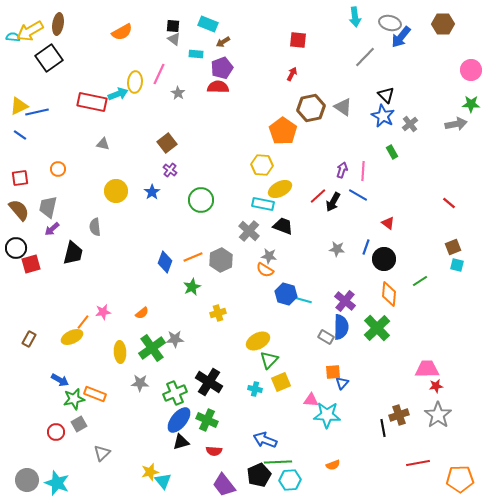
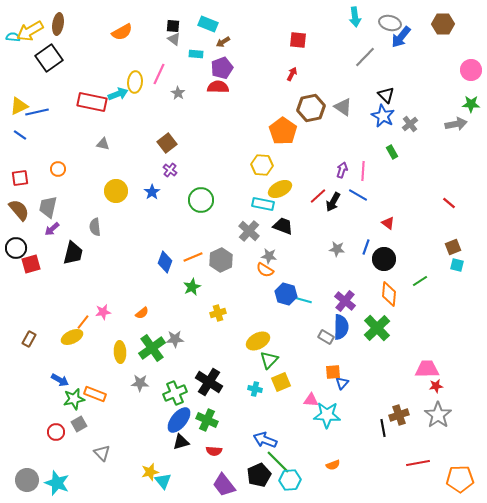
gray triangle at (102, 453): rotated 30 degrees counterclockwise
green line at (278, 462): rotated 48 degrees clockwise
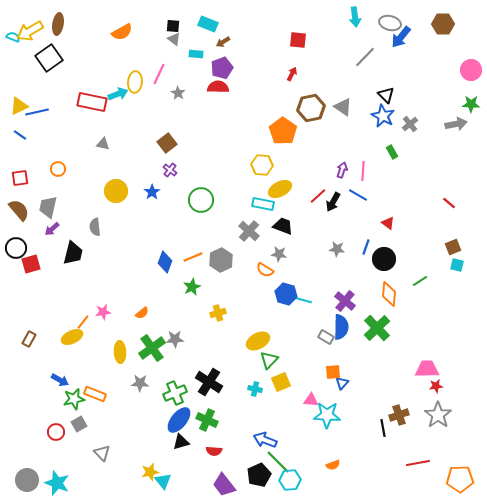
cyan semicircle at (13, 37): rotated 16 degrees clockwise
gray star at (269, 256): moved 10 px right, 2 px up
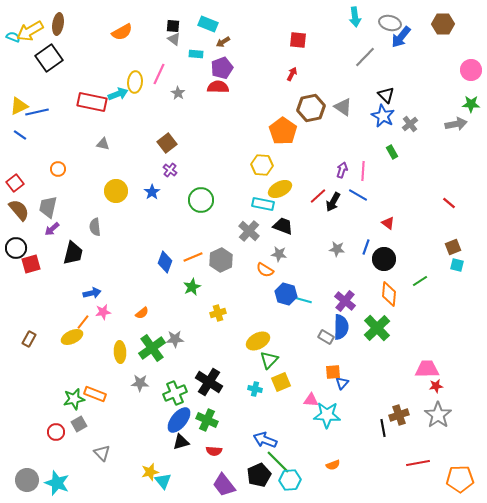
red square at (20, 178): moved 5 px left, 5 px down; rotated 30 degrees counterclockwise
blue arrow at (60, 380): moved 32 px right, 87 px up; rotated 42 degrees counterclockwise
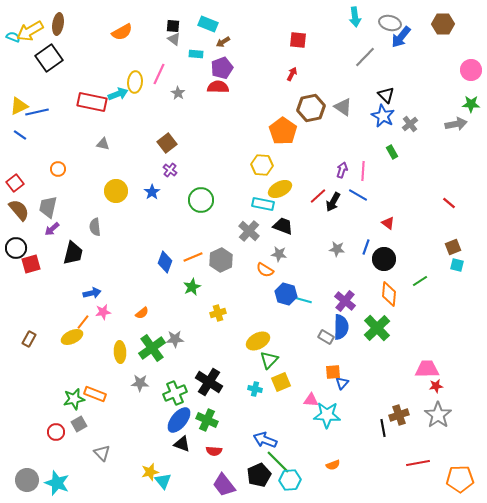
black triangle at (181, 442): moved 1 px right, 2 px down; rotated 36 degrees clockwise
